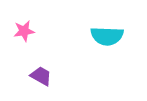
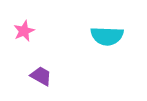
pink star: rotated 15 degrees counterclockwise
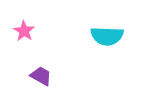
pink star: rotated 15 degrees counterclockwise
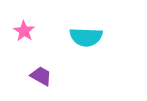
cyan semicircle: moved 21 px left, 1 px down
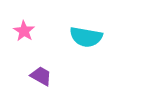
cyan semicircle: rotated 8 degrees clockwise
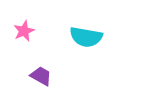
pink star: rotated 15 degrees clockwise
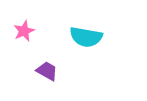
purple trapezoid: moved 6 px right, 5 px up
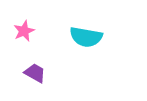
purple trapezoid: moved 12 px left, 2 px down
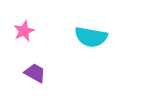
cyan semicircle: moved 5 px right
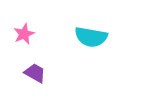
pink star: moved 3 px down
